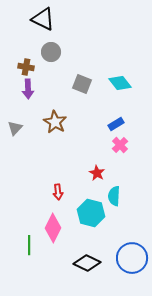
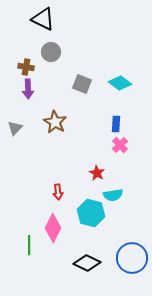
cyan diamond: rotated 15 degrees counterclockwise
blue rectangle: rotated 56 degrees counterclockwise
cyan semicircle: moved 1 px left, 1 px up; rotated 102 degrees counterclockwise
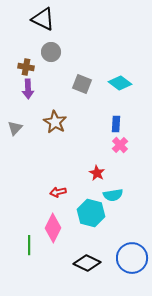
red arrow: rotated 84 degrees clockwise
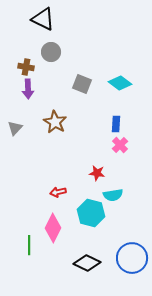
red star: rotated 21 degrees counterclockwise
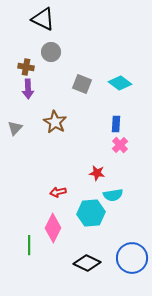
cyan hexagon: rotated 20 degrees counterclockwise
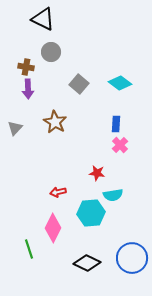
gray square: moved 3 px left; rotated 18 degrees clockwise
green line: moved 4 px down; rotated 18 degrees counterclockwise
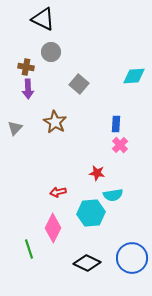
cyan diamond: moved 14 px right, 7 px up; rotated 40 degrees counterclockwise
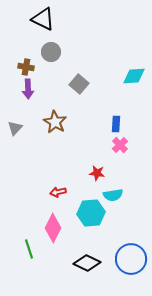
blue circle: moved 1 px left, 1 px down
